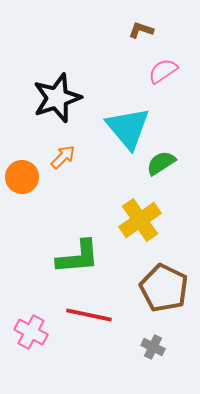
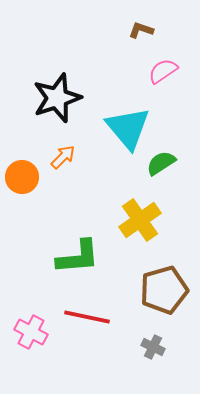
brown pentagon: moved 2 px down; rotated 30 degrees clockwise
red line: moved 2 px left, 2 px down
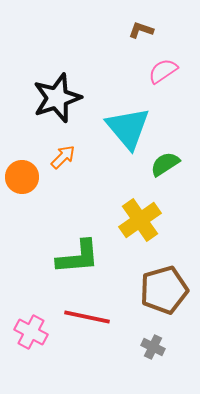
green semicircle: moved 4 px right, 1 px down
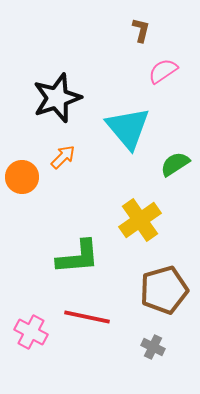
brown L-shape: rotated 85 degrees clockwise
green semicircle: moved 10 px right
